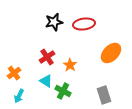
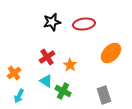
black star: moved 2 px left
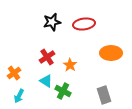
orange ellipse: rotated 45 degrees clockwise
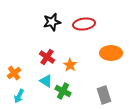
red cross: rotated 21 degrees counterclockwise
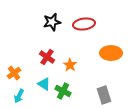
cyan triangle: moved 2 px left, 3 px down
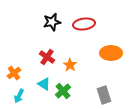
green cross: rotated 21 degrees clockwise
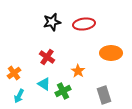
orange star: moved 8 px right, 6 px down
green cross: rotated 14 degrees clockwise
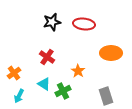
red ellipse: rotated 15 degrees clockwise
gray rectangle: moved 2 px right, 1 px down
